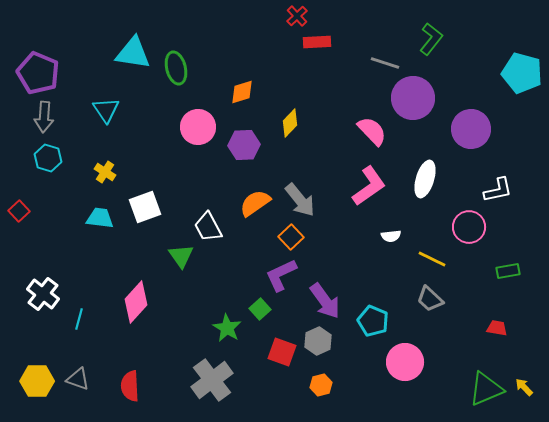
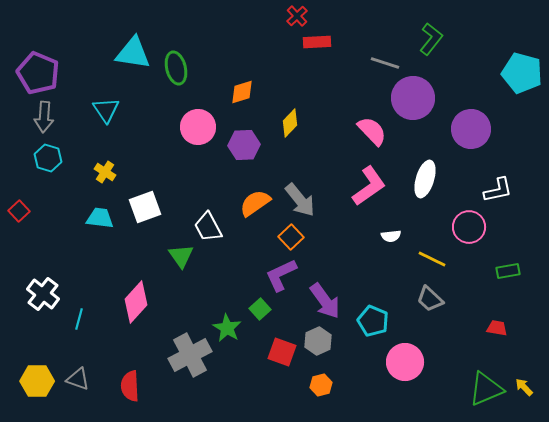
gray cross at (212, 380): moved 22 px left, 25 px up; rotated 9 degrees clockwise
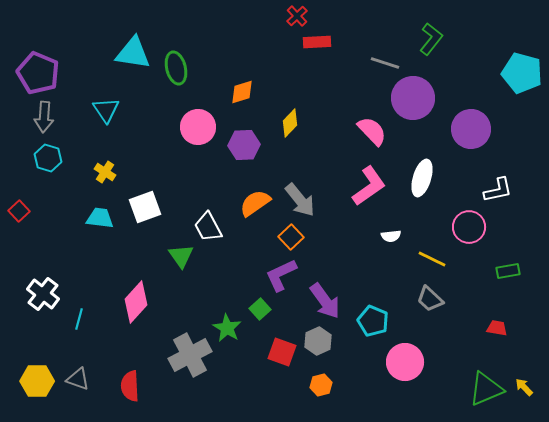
white ellipse at (425, 179): moved 3 px left, 1 px up
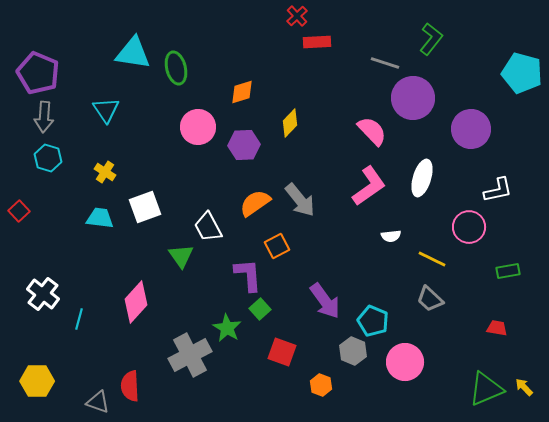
orange square at (291, 237): moved 14 px left, 9 px down; rotated 15 degrees clockwise
purple L-shape at (281, 275): moved 33 px left; rotated 111 degrees clockwise
gray hexagon at (318, 341): moved 35 px right, 10 px down; rotated 12 degrees counterclockwise
gray triangle at (78, 379): moved 20 px right, 23 px down
orange hexagon at (321, 385): rotated 25 degrees counterclockwise
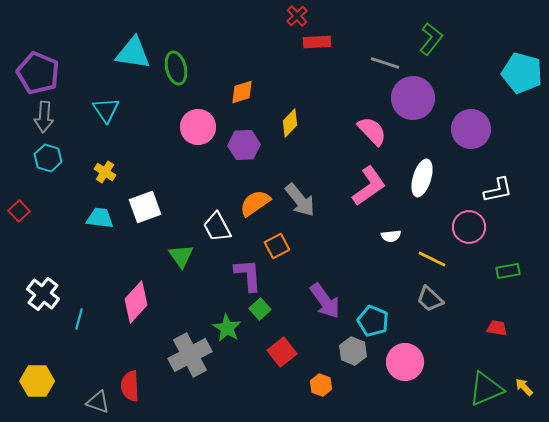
white trapezoid at (208, 227): moved 9 px right
red square at (282, 352): rotated 32 degrees clockwise
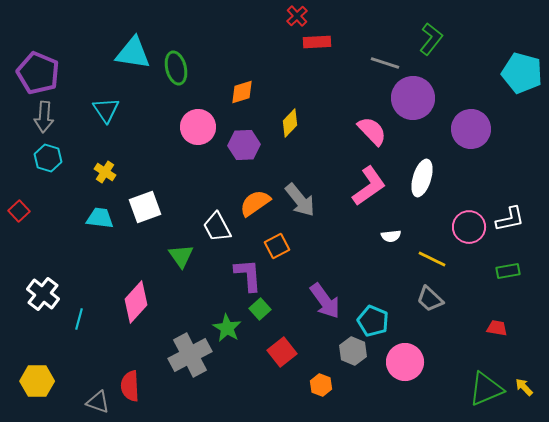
white L-shape at (498, 190): moved 12 px right, 29 px down
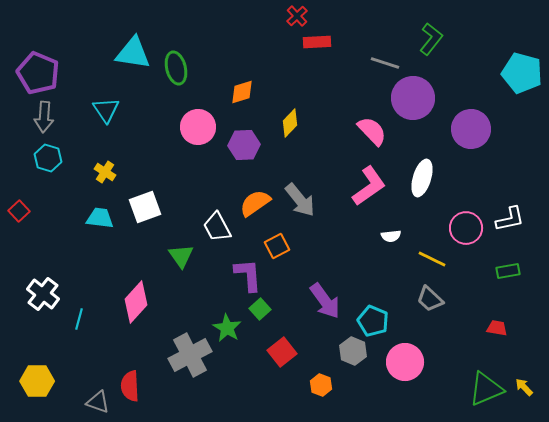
pink circle at (469, 227): moved 3 px left, 1 px down
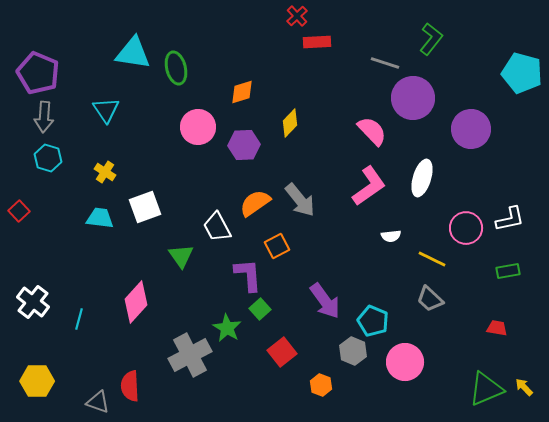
white cross at (43, 294): moved 10 px left, 8 px down
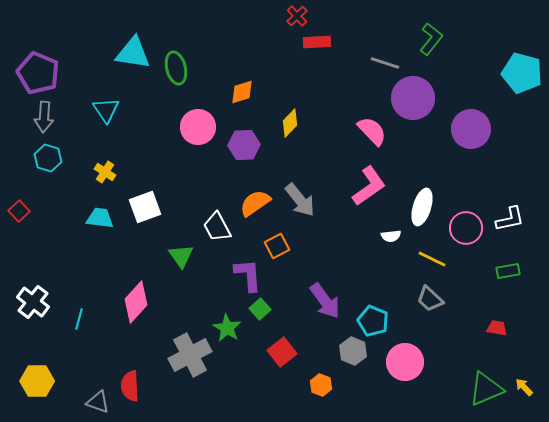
white ellipse at (422, 178): moved 29 px down
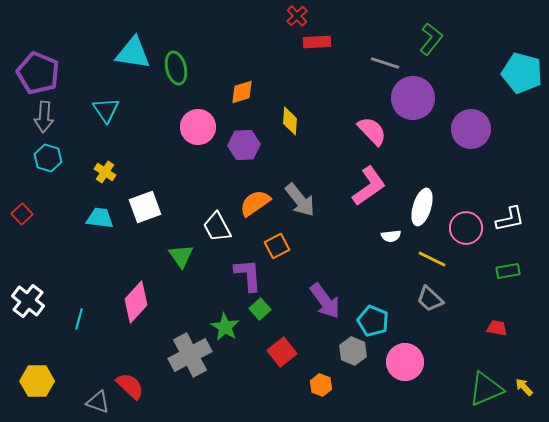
yellow diamond at (290, 123): moved 2 px up; rotated 40 degrees counterclockwise
red square at (19, 211): moved 3 px right, 3 px down
white cross at (33, 302): moved 5 px left, 1 px up
green star at (227, 328): moved 2 px left, 1 px up
red semicircle at (130, 386): rotated 136 degrees clockwise
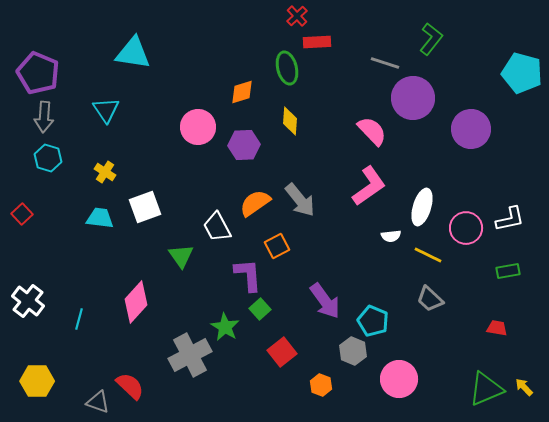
green ellipse at (176, 68): moved 111 px right
yellow line at (432, 259): moved 4 px left, 4 px up
pink circle at (405, 362): moved 6 px left, 17 px down
